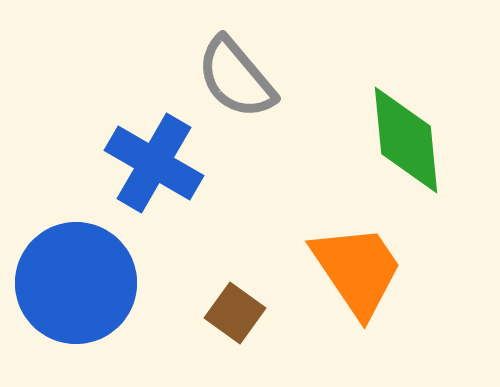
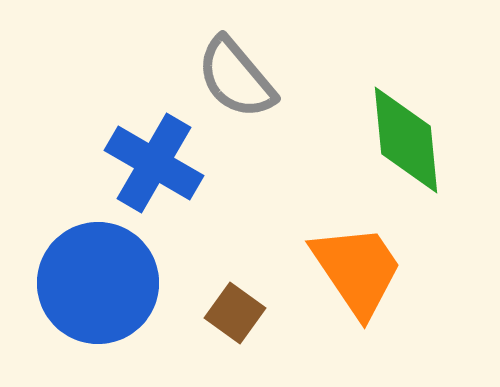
blue circle: moved 22 px right
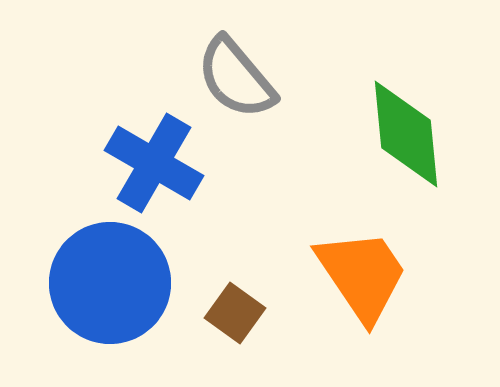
green diamond: moved 6 px up
orange trapezoid: moved 5 px right, 5 px down
blue circle: moved 12 px right
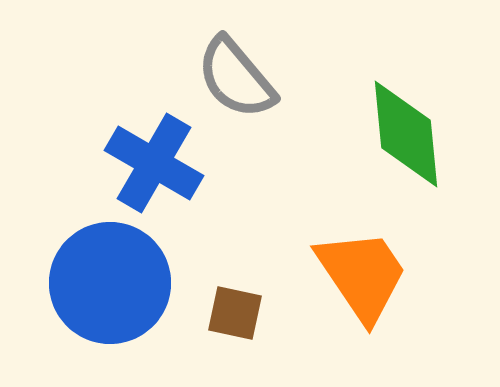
brown square: rotated 24 degrees counterclockwise
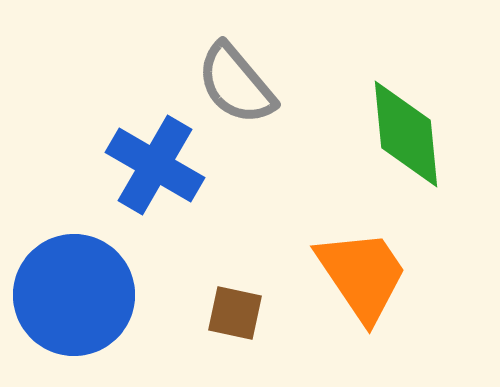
gray semicircle: moved 6 px down
blue cross: moved 1 px right, 2 px down
blue circle: moved 36 px left, 12 px down
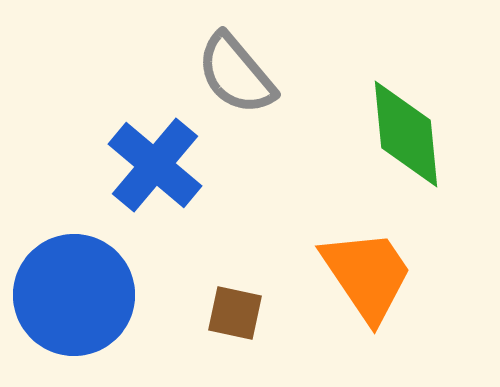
gray semicircle: moved 10 px up
blue cross: rotated 10 degrees clockwise
orange trapezoid: moved 5 px right
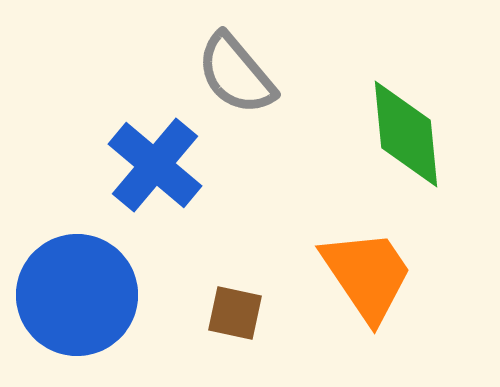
blue circle: moved 3 px right
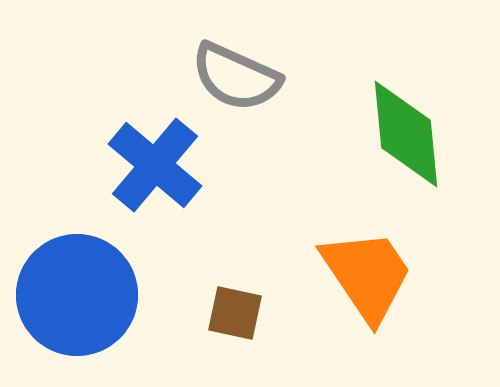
gray semicircle: moved 3 px down; rotated 26 degrees counterclockwise
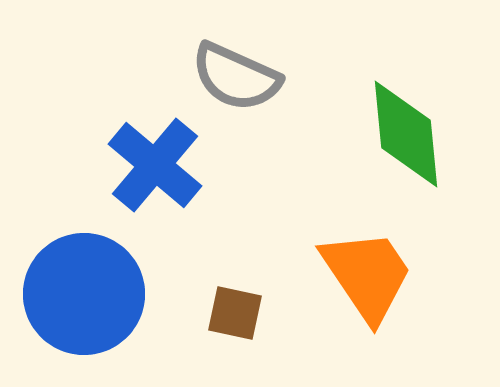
blue circle: moved 7 px right, 1 px up
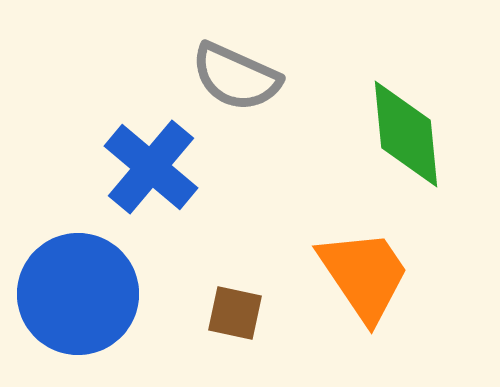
blue cross: moved 4 px left, 2 px down
orange trapezoid: moved 3 px left
blue circle: moved 6 px left
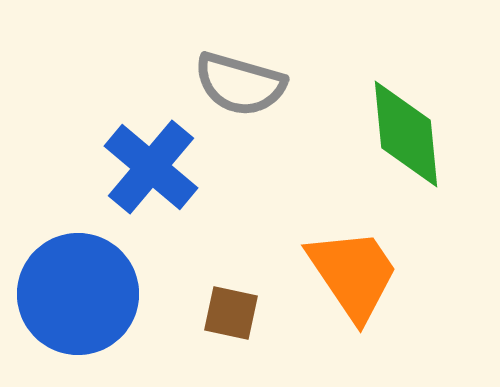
gray semicircle: moved 4 px right, 7 px down; rotated 8 degrees counterclockwise
orange trapezoid: moved 11 px left, 1 px up
brown square: moved 4 px left
